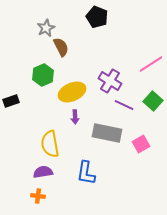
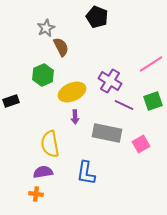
green square: rotated 30 degrees clockwise
orange cross: moved 2 px left, 2 px up
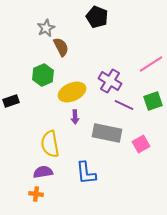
blue L-shape: rotated 15 degrees counterclockwise
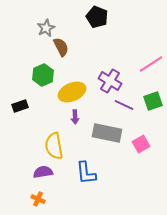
black rectangle: moved 9 px right, 5 px down
yellow semicircle: moved 4 px right, 2 px down
orange cross: moved 2 px right, 5 px down; rotated 16 degrees clockwise
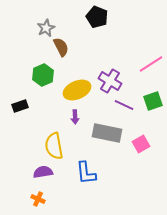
yellow ellipse: moved 5 px right, 2 px up
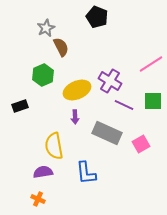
green square: rotated 18 degrees clockwise
gray rectangle: rotated 12 degrees clockwise
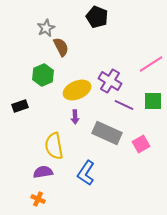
blue L-shape: rotated 40 degrees clockwise
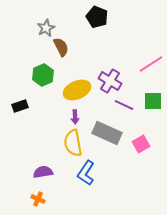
yellow semicircle: moved 19 px right, 3 px up
